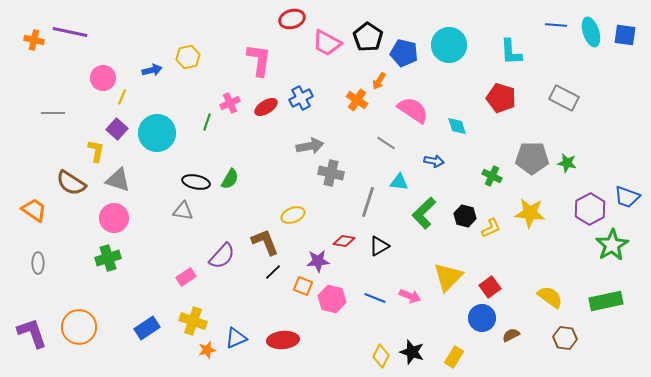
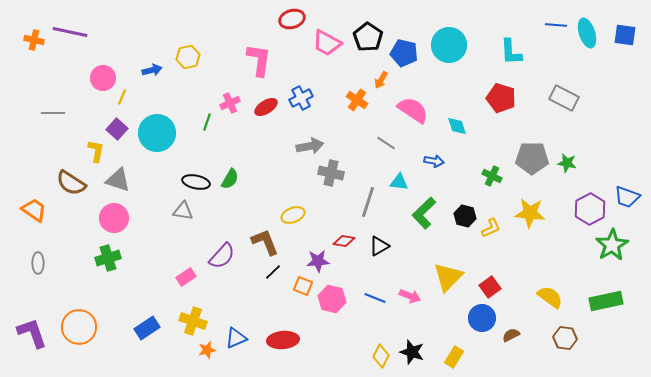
cyan ellipse at (591, 32): moved 4 px left, 1 px down
orange arrow at (379, 81): moved 2 px right, 1 px up
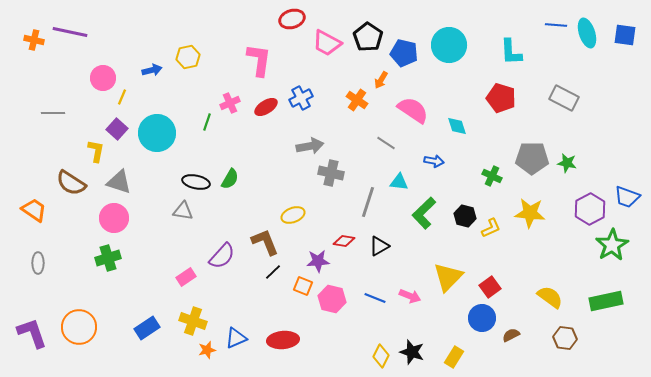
gray triangle at (118, 180): moved 1 px right, 2 px down
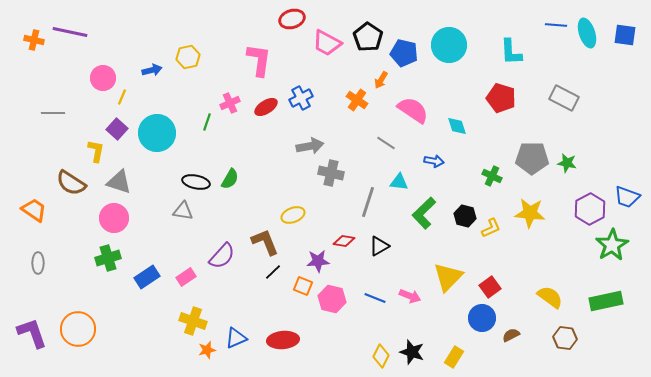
orange circle at (79, 327): moved 1 px left, 2 px down
blue rectangle at (147, 328): moved 51 px up
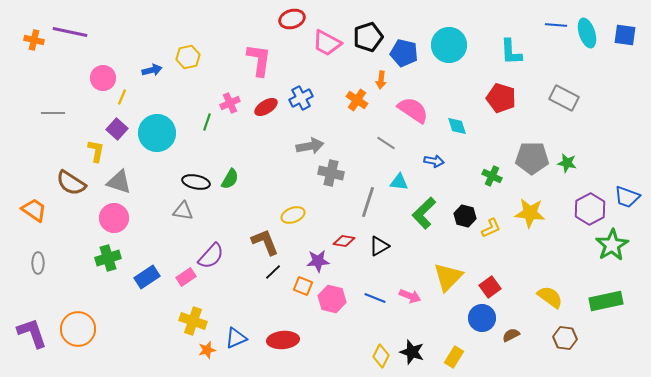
black pentagon at (368, 37): rotated 20 degrees clockwise
orange arrow at (381, 80): rotated 24 degrees counterclockwise
purple semicircle at (222, 256): moved 11 px left
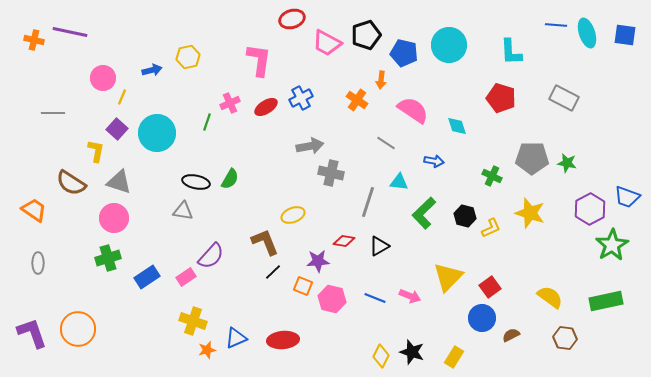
black pentagon at (368, 37): moved 2 px left, 2 px up
yellow star at (530, 213): rotated 12 degrees clockwise
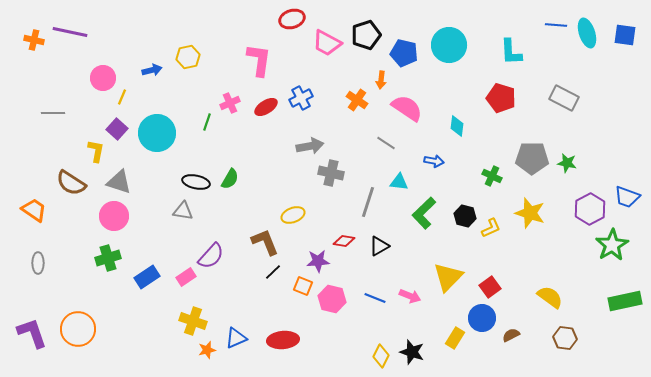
pink semicircle at (413, 110): moved 6 px left, 2 px up
cyan diamond at (457, 126): rotated 25 degrees clockwise
pink circle at (114, 218): moved 2 px up
green rectangle at (606, 301): moved 19 px right
yellow rectangle at (454, 357): moved 1 px right, 19 px up
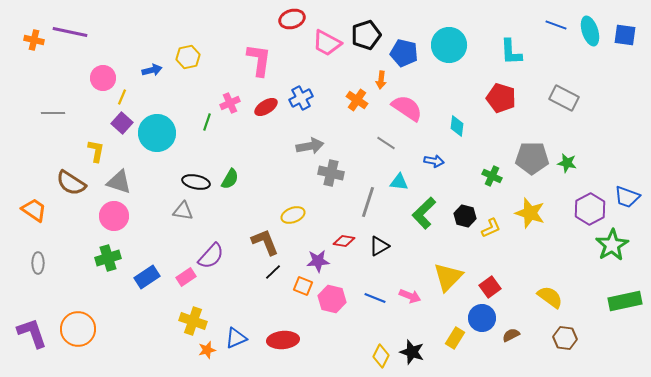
blue line at (556, 25): rotated 15 degrees clockwise
cyan ellipse at (587, 33): moved 3 px right, 2 px up
purple square at (117, 129): moved 5 px right, 6 px up
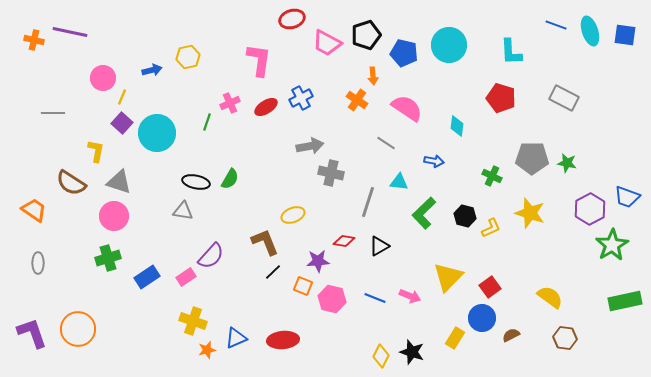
orange arrow at (381, 80): moved 8 px left, 4 px up; rotated 12 degrees counterclockwise
